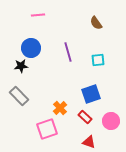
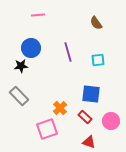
blue square: rotated 24 degrees clockwise
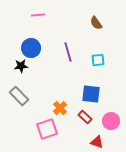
red triangle: moved 8 px right
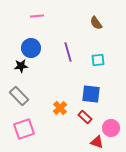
pink line: moved 1 px left, 1 px down
pink circle: moved 7 px down
pink square: moved 23 px left
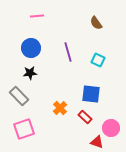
cyan square: rotated 32 degrees clockwise
black star: moved 9 px right, 7 px down
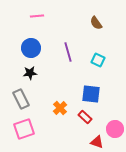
gray rectangle: moved 2 px right, 3 px down; rotated 18 degrees clockwise
pink circle: moved 4 px right, 1 px down
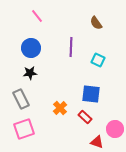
pink line: rotated 56 degrees clockwise
purple line: moved 3 px right, 5 px up; rotated 18 degrees clockwise
